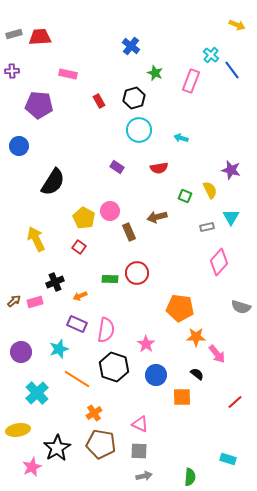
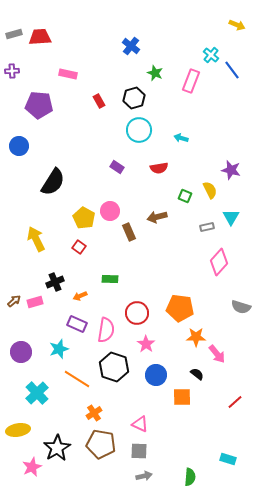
red circle at (137, 273): moved 40 px down
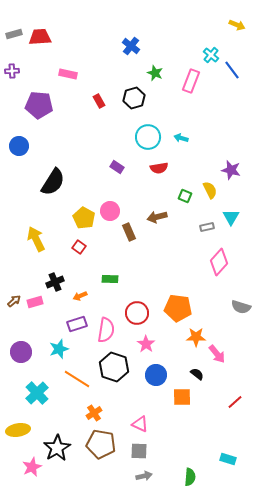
cyan circle at (139, 130): moved 9 px right, 7 px down
orange pentagon at (180, 308): moved 2 px left
purple rectangle at (77, 324): rotated 42 degrees counterclockwise
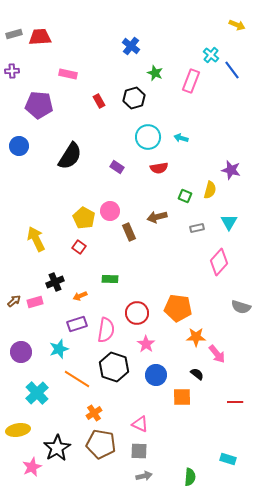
black semicircle at (53, 182): moved 17 px right, 26 px up
yellow semicircle at (210, 190): rotated 42 degrees clockwise
cyan triangle at (231, 217): moved 2 px left, 5 px down
gray rectangle at (207, 227): moved 10 px left, 1 px down
red line at (235, 402): rotated 42 degrees clockwise
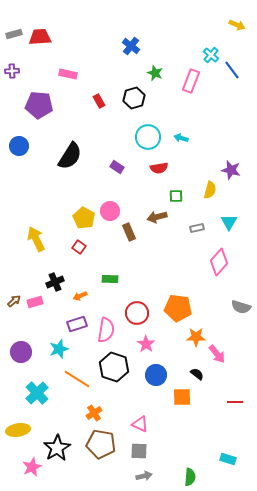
green square at (185, 196): moved 9 px left; rotated 24 degrees counterclockwise
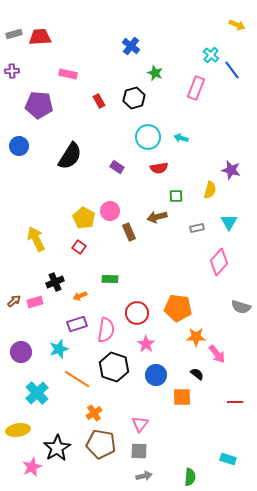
pink rectangle at (191, 81): moved 5 px right, 7 px down
pink triangle at (140, 424): rotated 42 degrees clockwise
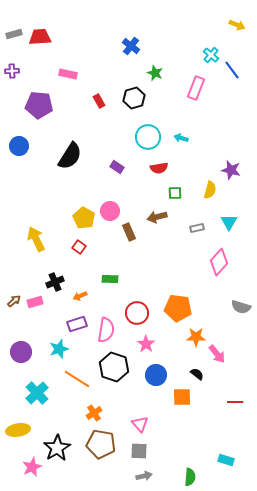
green square at (176, 196): moved 1 px left, 3 px up
pink triangle at (140, 424): rotated 18 degrees counterclockwise
cyan rectangle at (228, 459): moved 2 px left, 1 px down
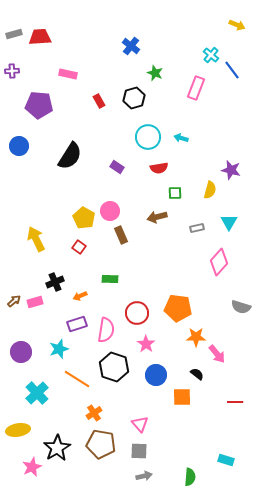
brown rectangle at (129, 232): moved 8 px left, 3 px down
